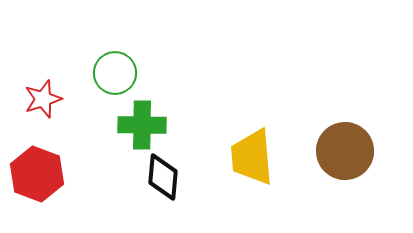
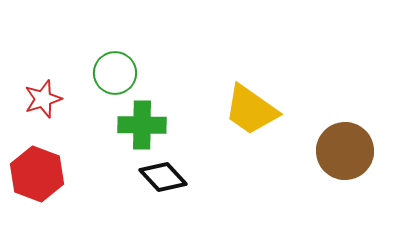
yellow trapezoid: moved 1 px left, 47 px up; rotated 50 degrees counterclockwise
black diamond: rotated 48 degrees counterclockwise
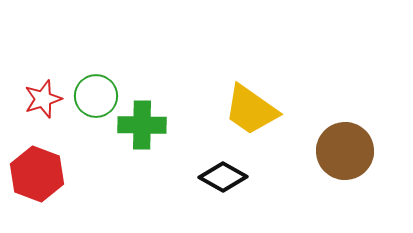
green circle: moved 19 px left, 23 px down
black diamond: moved 60 px right; rotated 18 degrees counterclockwise
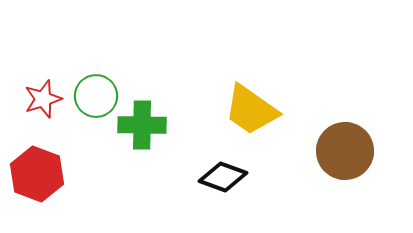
black diamond: rotated 9 degrees counterclockwise
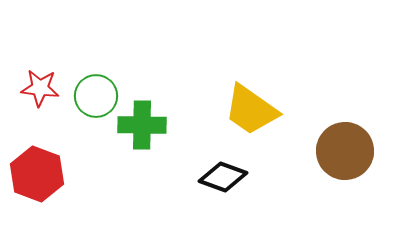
red star: moved 3 px left, 11 px up; rotated 24 degrees clockwise
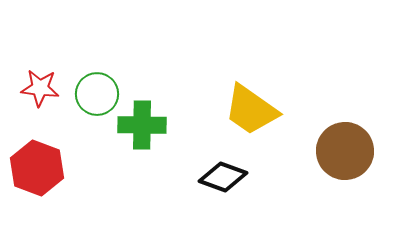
green circle: moved 1 px right, 2 px up
red hexagon: moved 6 px up
